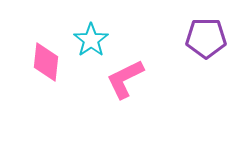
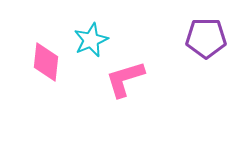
cyan star: rotated 12 degrees clockwise
pink L-shape: rotated 9 degrees clockwise
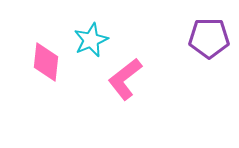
purple pentagon: moved 3 px right
pink L-shape: rotated 21 degrees counterclockwise
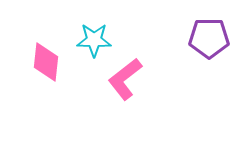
cyan star: moved 3 px right; rotated 24 degrees clockwise
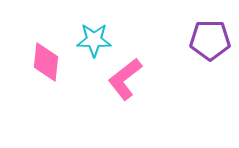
purple pentagon: moved 1 px right, 2 px down
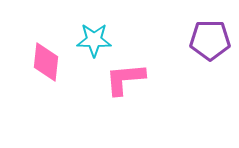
pink L-shape: rotated 33 degrees clockwise
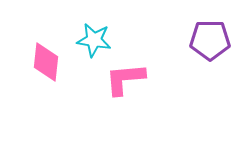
cyan star: rotated 8 degrees clockwise
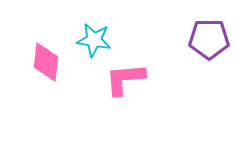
purple pentagon: moved 1 px left, 1 px up
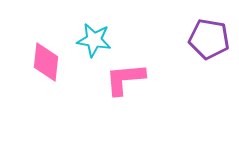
purple pentagon: rotated 9 degrees clockwise
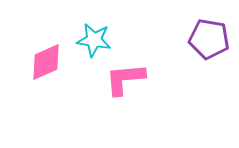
pink diamond: rotated 60 degrees clockwise
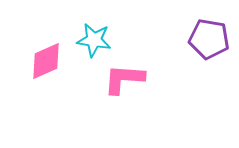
pink diamond: moved 1 px up
pink L-shape: moved 1 px left; rotated 9 degrees clockwise
